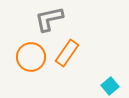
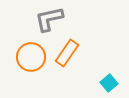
cyan square: moved 1 px left, 3 px up
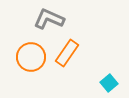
gray L-shape: rotated 36 degrees clockwise
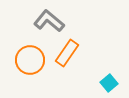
gray L-shape: moved 2 px down; rotated 16 degrees clockwise
orange circle: moved 1 px left, 3 px down
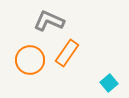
gray L-shape: rotated 16 degrees counterclockwise
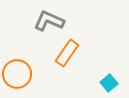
orange circle: moved 13 px left, 14 px down
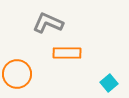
gray L-shape: moved 1 px left, 2 px down
orange rectangle: rotated 56 degrees clockwise
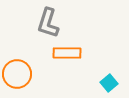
gray L-shape: rotated 96 degrees counterclockwise
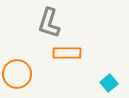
gray L-shape: moved 1 px right
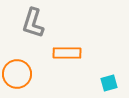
gray L-shape: moved 16 px left
cyan square: rotated 24 degrees clockwise
